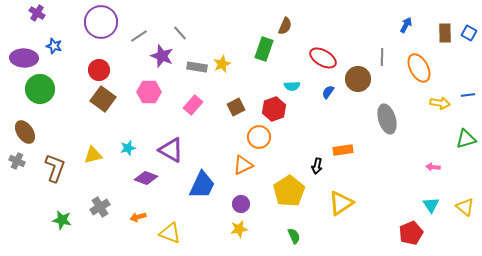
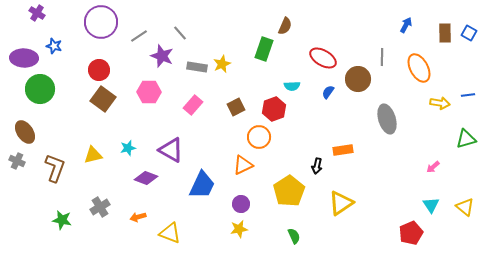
pink arrow at (433, 167): rotated 48 degrees counterclockwise
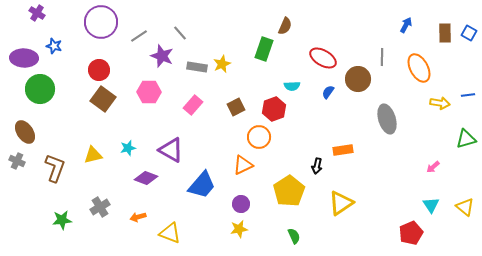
blue trapezoid at (202, 185): rotated 16 degrees clockwise
green star at (62, 220): rotated 18 degrees counterclockwise
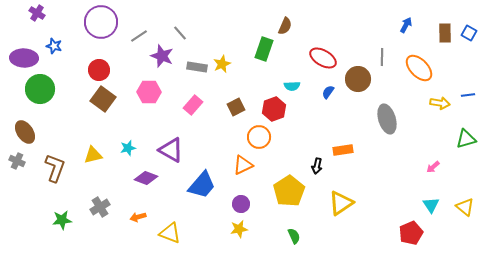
orange ellipse at (419, 68): rotated 16 degrees counterclockwise
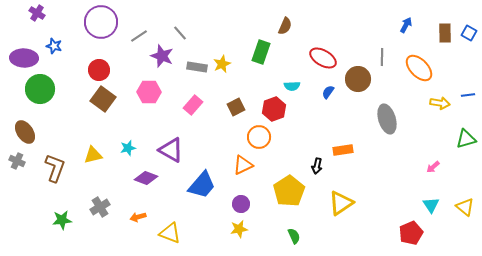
green rectangle at (264, 49): moved 3 px left, 3 px down
